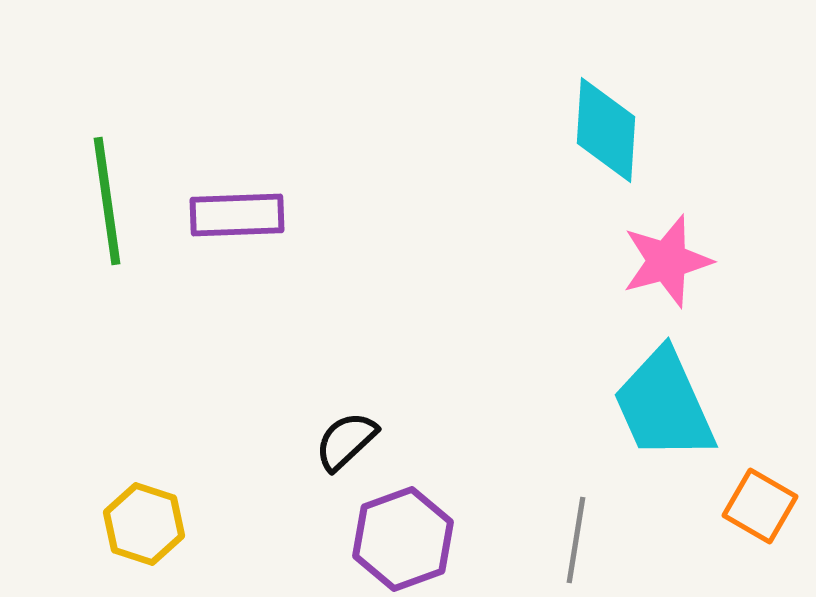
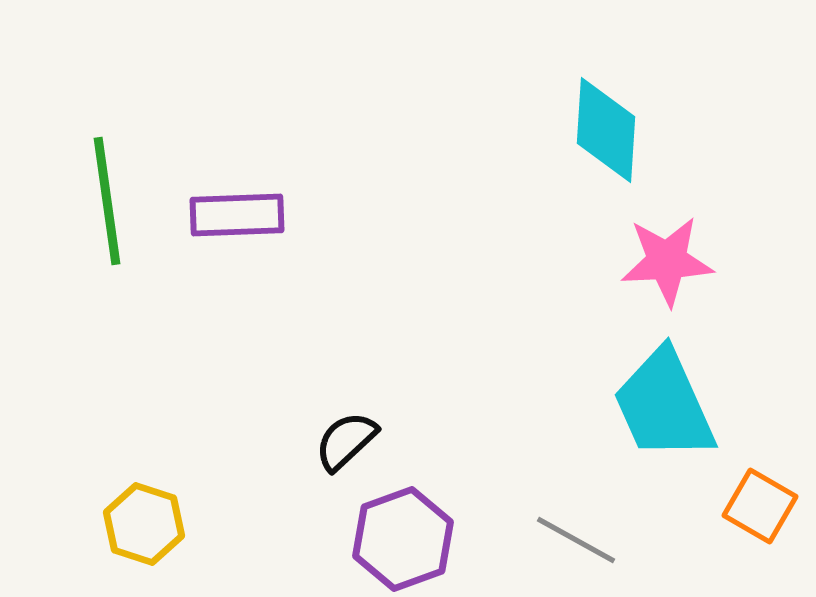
pink star: rotated 12 degrees clockwise
gray line: rotated 70 degrees counterclockwise
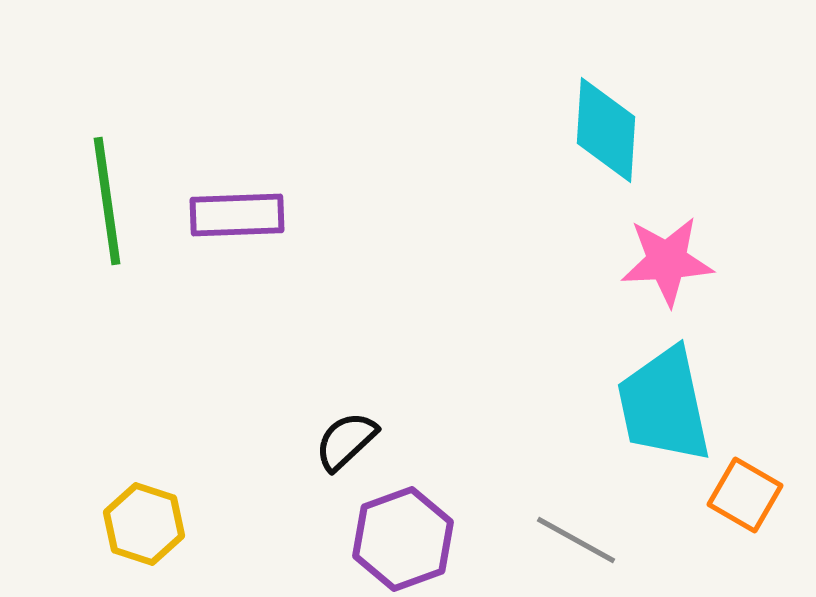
cyan trapezoid: rotated 12 degrees clockwise
orange square: moved 15 px left, 11 px up
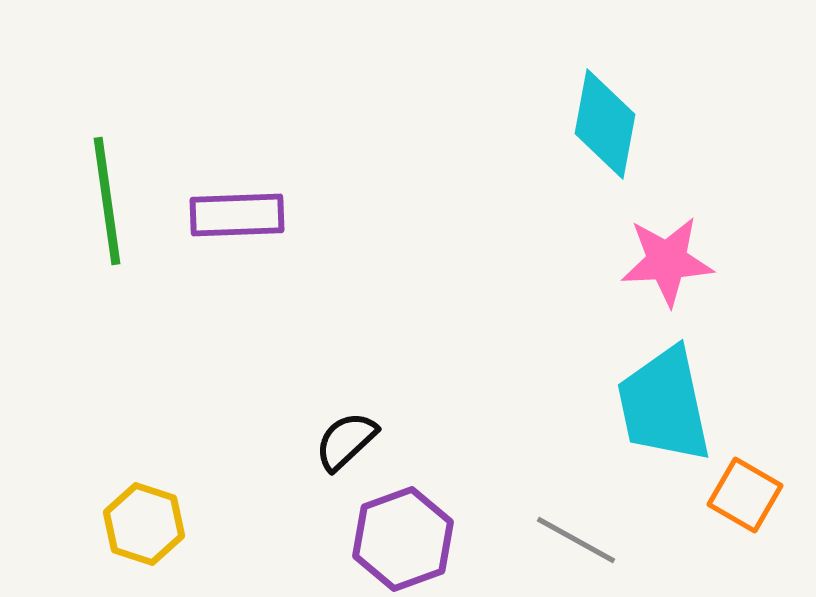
cyan diamond: moved 1 px left, 6 px up; rotated 7 degrees clockwise
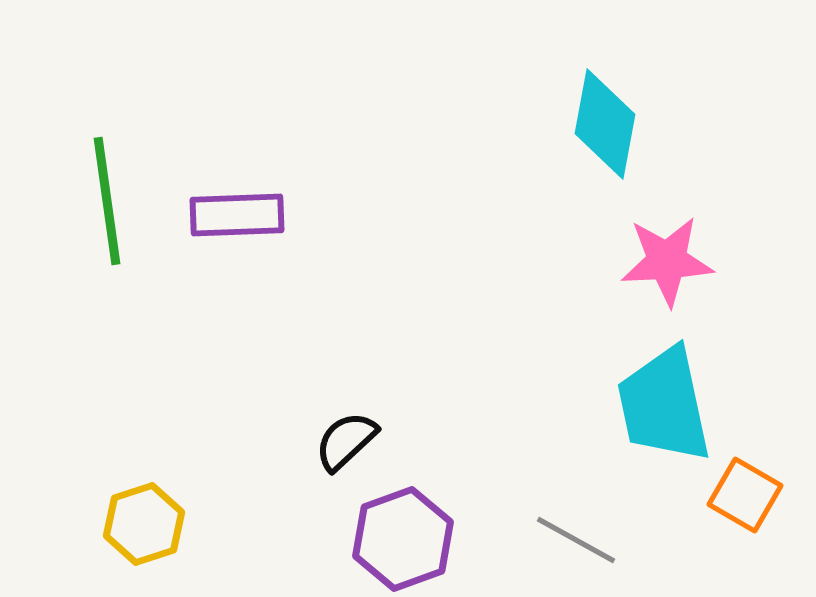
yellow hexagon: rotated 24 degrees clockwise
